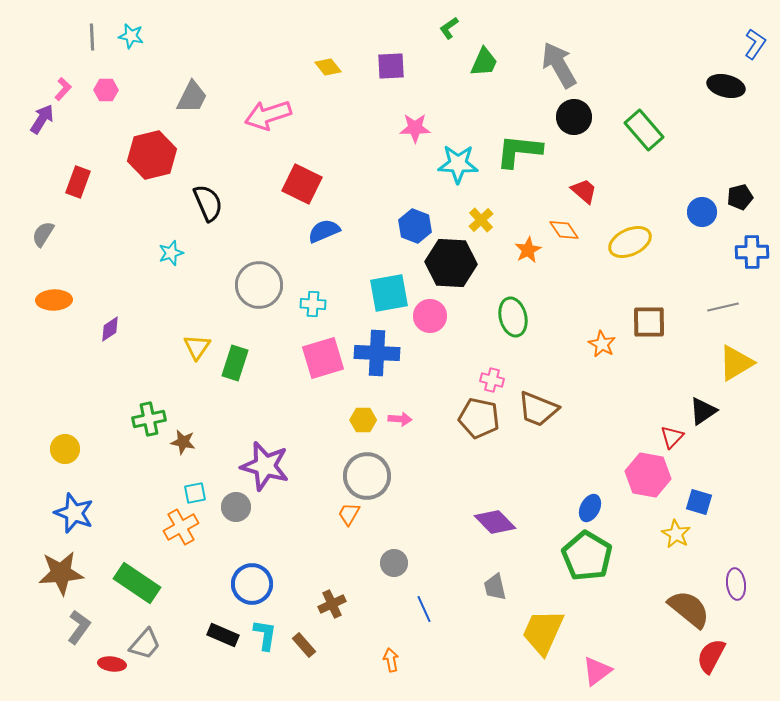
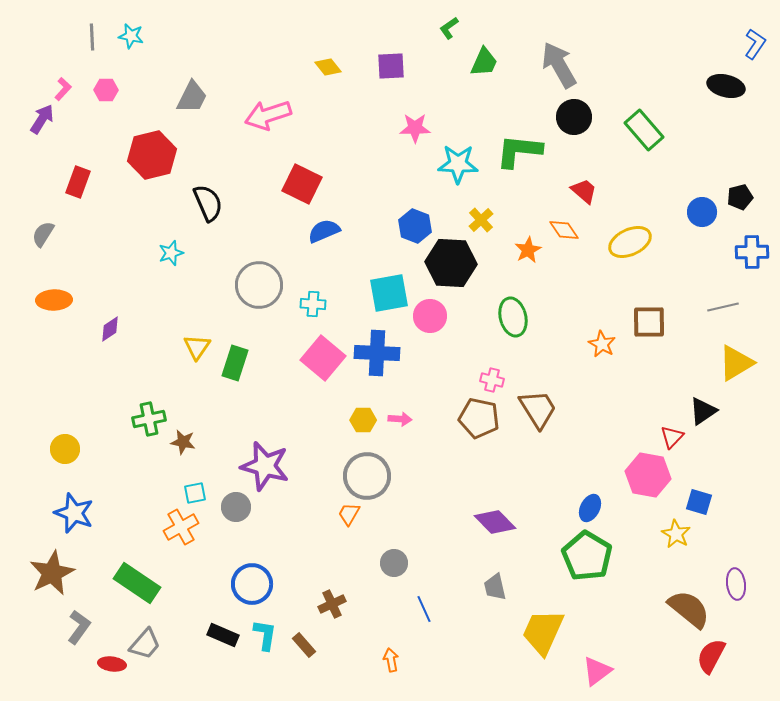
pink square at (323, 358): rotated 33 degrees counterclockwise
brown trapezoid at (538, 409): rotated 144 degrees counterclockwise
brown star at (61, 573): moved 9 px left; rotated 21 degrees counterclockwise
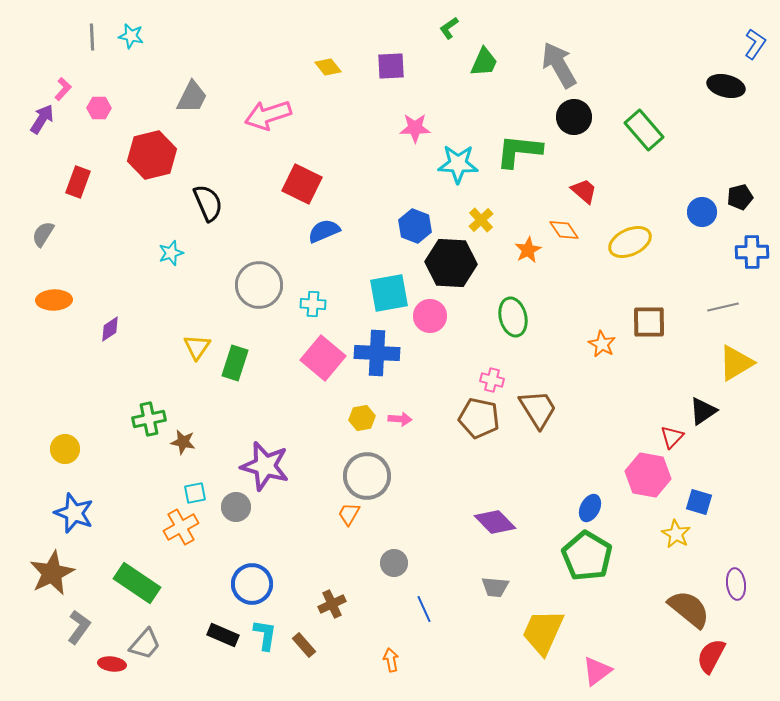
pink hexagon at (106, 90): moved 7 px left, 18 px down
yellow hexagon at (363, 420): moved 1 px left, 2 px up; rotated 10 degrees counterclockwise
gray trapezoid at (495, 587): rotated 72 degrees counterclockwise
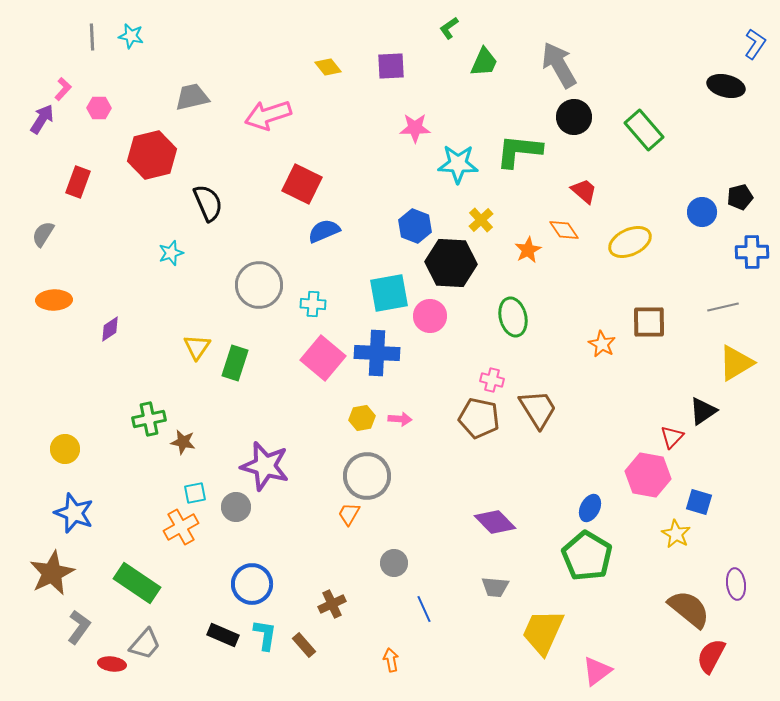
gray trapezoid at (192, 97): rotated 129 degrees counterclockwise
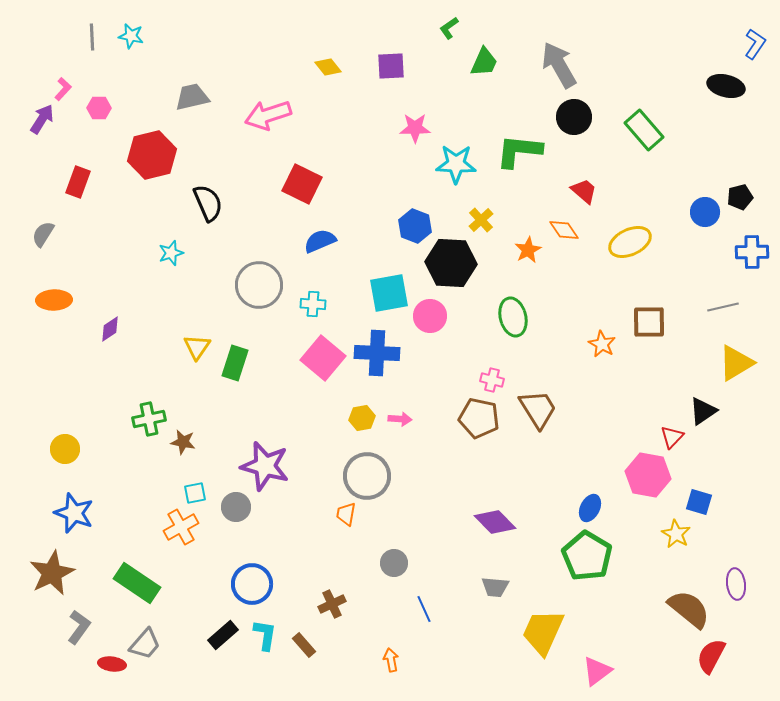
cyan star at (458, 164): moved 2 px left
blue circle at (702, 212): moved 3 px right
blue semicircle at (324, 231): moved 4 px left, 10 px down
orange trapezoid at (349, 514): moved 3 px left; rotated 20 degrees counterclockwise
black rectangle at (223, 635): rotated 64 degrees counterclockwise
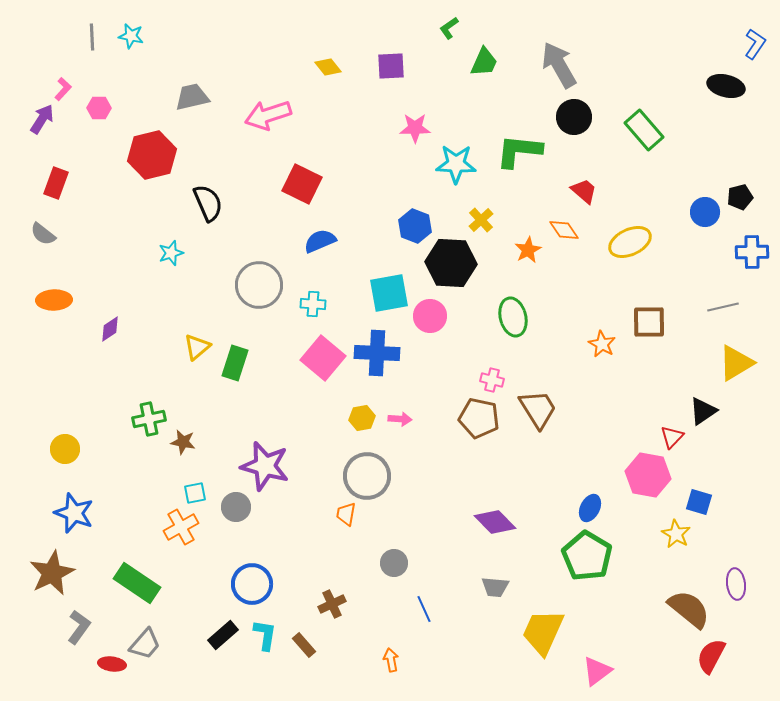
red rectangle at (78, 182): moved 22 px left, 1 px down
gray semicircle at (43, 234): rotated 84 degrees counterclockwise
yellow triangle at (197, 347): rotated 16 degrees clockwise
